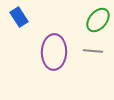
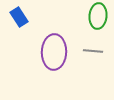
green ellipse: moved 4 px up; rotated 35 degrees counterclockwise
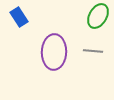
green ellipse: rotated 25 degrees clockwise
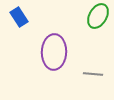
gray line: moved 23 px down
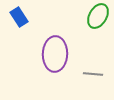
purple ellipse: moved 1 px right, 2 px down
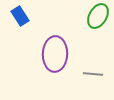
blue rectangle: moved 1 px right, 1 px up
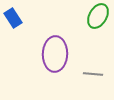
blue rectangle: moved 7 px left, 2 px down
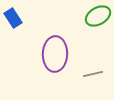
green ellipse: rotated 30 degrees clockwise
gray line: rotated 18 degrees counterclockwise
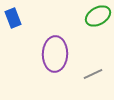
blue rectangle: rotated 12 degrees clockwise
gray line: rotated 12 degrees counterclockwise
